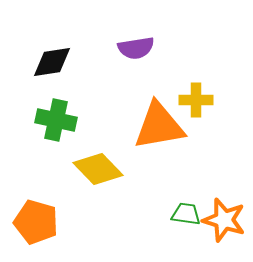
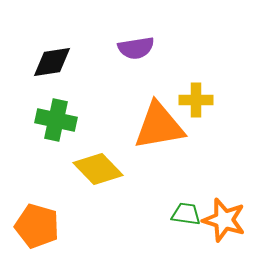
orange pentagon: moved 1 px right, 4 px down
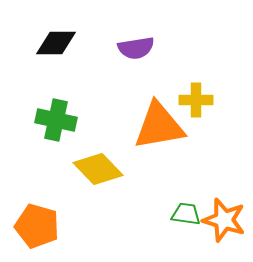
black diamond: moved 4 px right, 19 px up; rotated 9 degrees clockwise
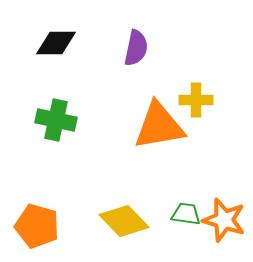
purple semicircle: rotated 69 degrees counterclockwise
yellow diamond: moved 26 px right, 52 px down
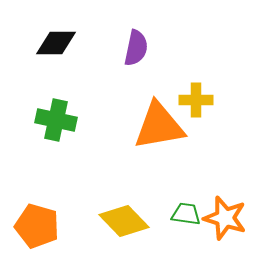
orange star: moved 1 px right, 2 px up
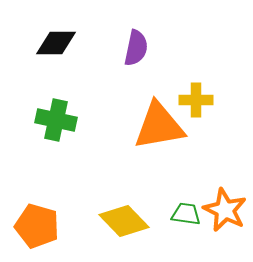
orange star: moved 8 px up; rotated 9 degrees clockwise
